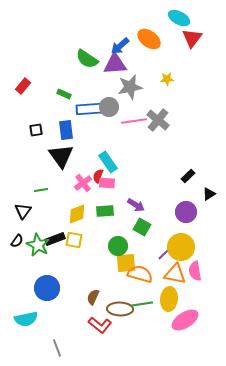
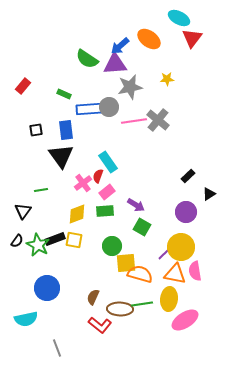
pink rectangle at (107, 183): moved 9 px down; rotated 42 degrees counterclockwise
green circle at (118, 246): moved 6 px left
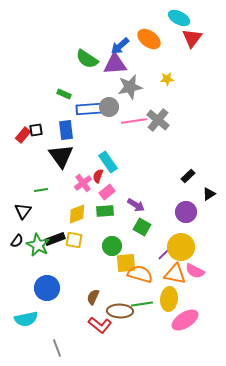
red rectangle at (23, 86): moved 49 px down
pink semicircle at (195, 271): rotated 54 degrees counterclockwise
brown ellipse at (120, 309): moved 2 px down
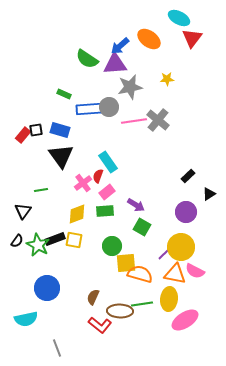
blue rectangle at (66, 130): moved 6 px left; rotated 66 degrees counterclockwise
